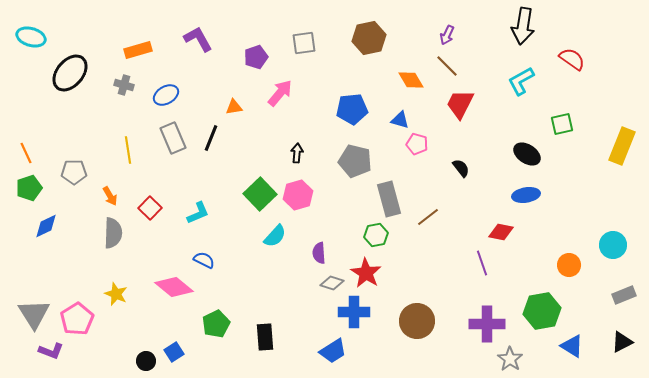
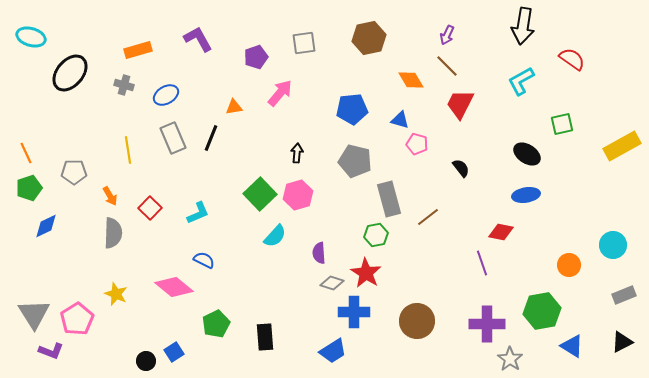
yellow rectangle at (622, 146): rotated 39 degrees clockwise
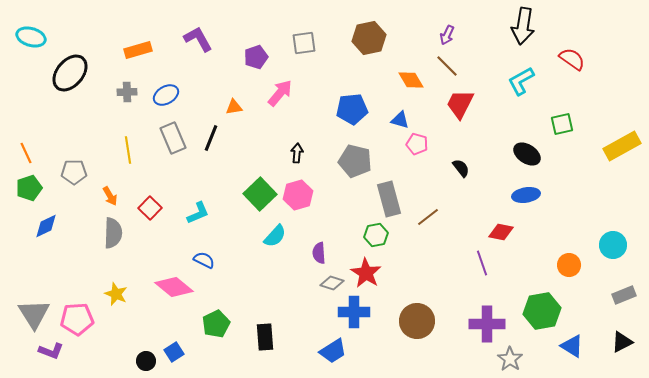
gray cross at (124, 85): moved 3 px right, 7 px down; rotated 18 degrees counterclockwise
pink pentagon at (77, 319): rotated 28 degrees clockwise
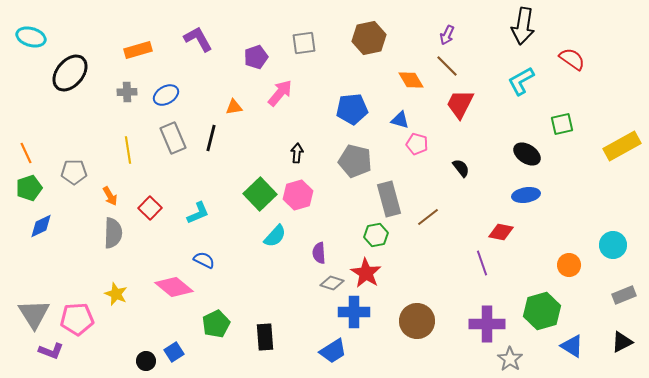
black line at (211, 138): rotated 8 degrees counterclockwise
blue diamond at (46, 226): moved 5 px left
green hexagon at (542, 311): rotated 6 degrees counterclockwise
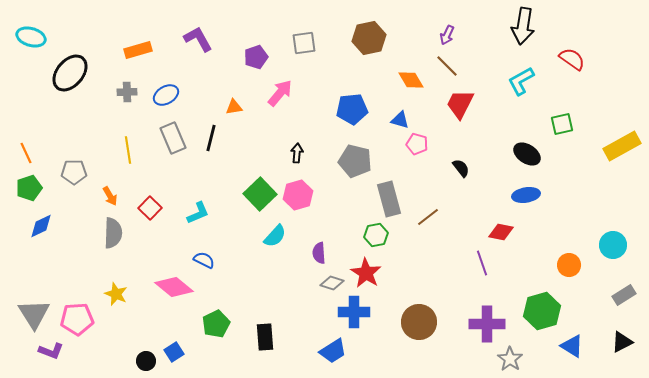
gray rectangle at (624, 295): rotated 10 degrees counterclockwise
brown circle at (417, 321): moved 2 px right, 1 px down
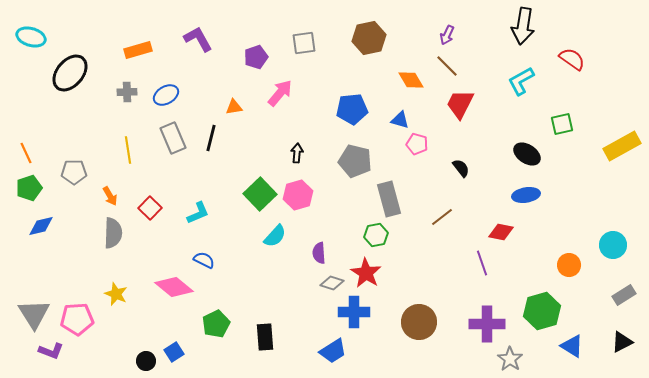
brown line at (428, 217): moved 14 px right
blue diamond at (41, 226): rotated 12 degrees clockwise
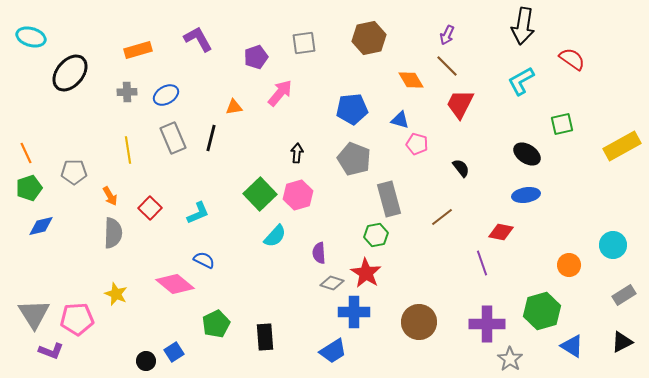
gray pentagon at (355, 161): moved 1 px left, 2 px up; rotated 8 degrees clockwise
pink diamond at (174, 287): moved 1 px right, 3 px up
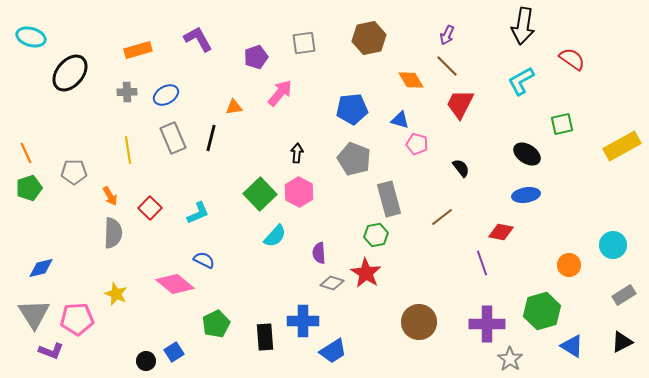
pink hexagon at (298, 195): moved 1 px right, 3 px up; rotated 16 degrees counterclockwise
blue diamond at (41, 226): moved 42 px down
blue cross at (354, 312): moved 51 px left, 9 px down
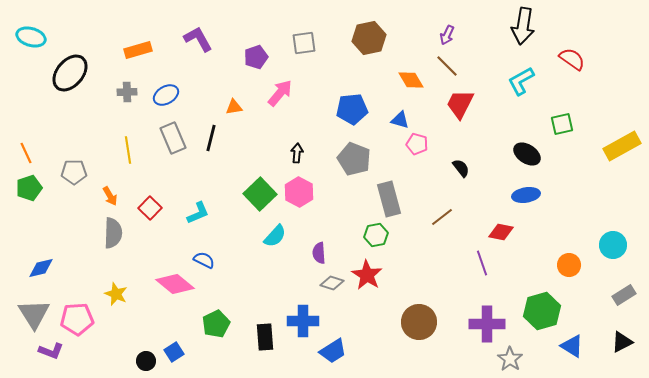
red star at (366, 273): moved 1 px right, 2 px down
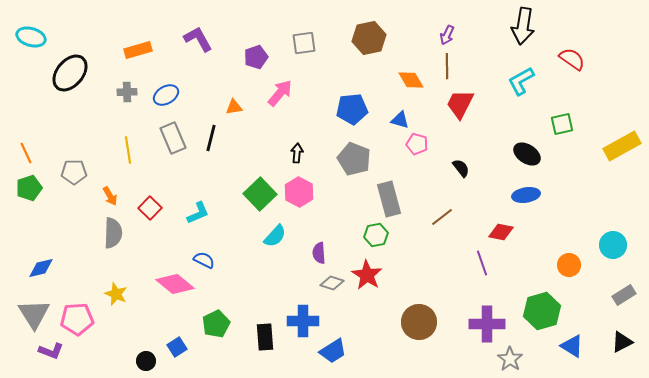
brown line at (447, 66): rotated 45 degrees clockwise
blue square at (174, 352): moved 3 px right, 5 px up
